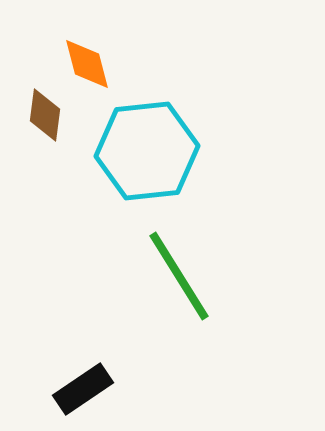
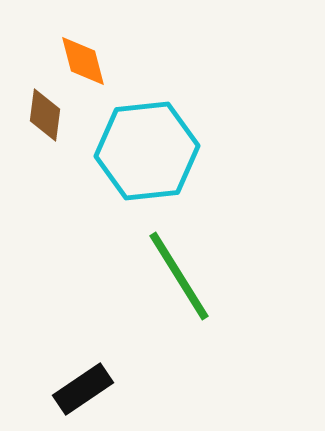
orange diamond: moved 4 px left, 3 px up
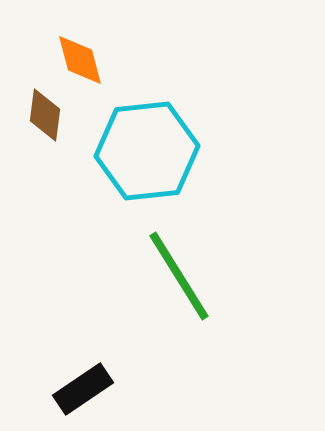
orange diamond: moved 3 px left, 1 px up
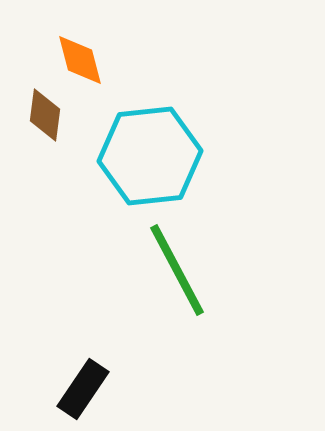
cyan hexagon: moved 3 px right, 5 px down
green line: moved 2 px left, 6 px up; rotated 4 degrees clockwise
black rectangle: rotated 22 degrees counterclockwise
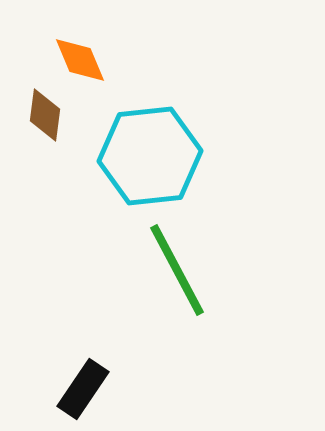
orange diamond: rotated 8 degrees counterclockwise
